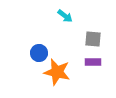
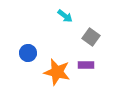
gray square: moved 2 px left, 2 px up; rotated 30 degrees clockwise
blue circle: moved 11 px left
purple rectangle: moved 7 px left, 3 px down
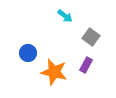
purple rectangle: rotated 63 degrees counterclockwise
orange star: moved 3 px left
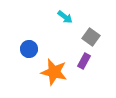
cyan arrow: moved 1 px down
blue circle: moved 1 px right, 4 px up
purple rectangle: moved 2 px left, 4 px up
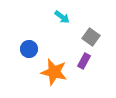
cyan arrow: moved 3 px left
